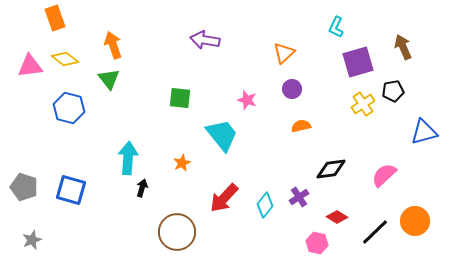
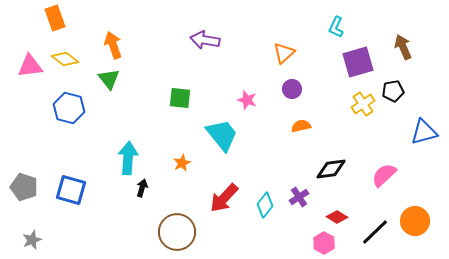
pink hexagon: moved 7 px right; rotated 15 degrees clockwise
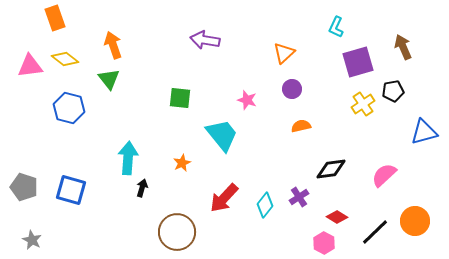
gray star: rotated 24 degrees counterclockwise
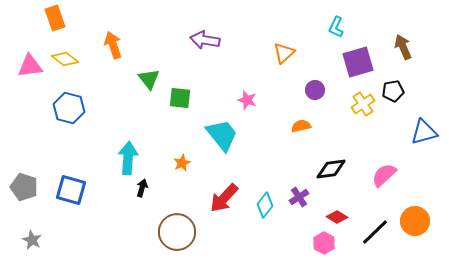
green triangle: moved 40 px right
purple circle: moved 23 px right, 1 px down
